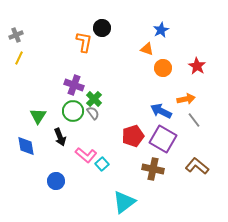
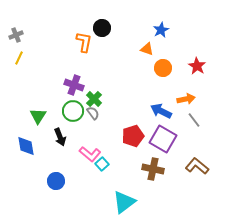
pink L-shape: moved 4 px right, 1 px up
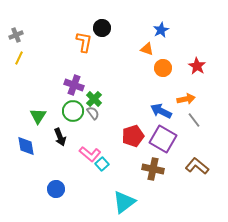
blue circle: moved 8 px down
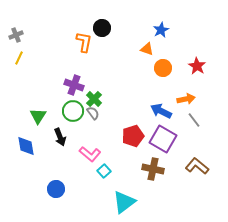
cyan square: moved 2 px right, 7 px down
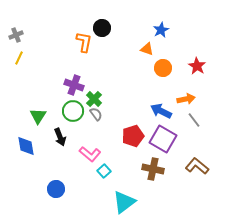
gray semicircle: moved 3 px right, 1 px down
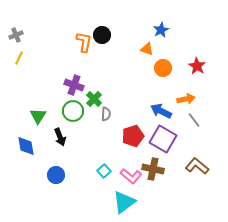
black circle: moved 7 px down
gray semicircle: moved 10 px right; rotated 40 degrees clockwise
pink L-shape: moved 41 px right, 22 px down
blue circle: moved 14 px up
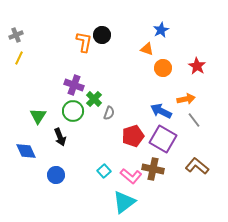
gray semicircle: moved 3 px right, 1 px up; rotated 16 degrees clockwise
blue diamond: moved 5 px down; rotated 15 degrees counterclockwise
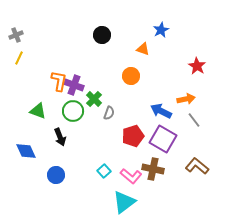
orange L-shape: moved 25 px left, 39 px down
orange triangle: moved 4 px left
orange circle: moved 32 px left, 8 px down
green triangle: moved 5 px up; rotated 42 degrees counterclockwise
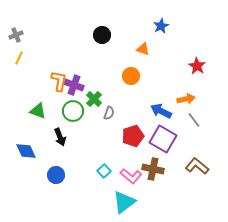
blue star: moved 4 px up
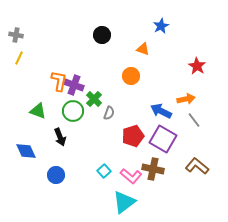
gray cross: rotated 32 degrees clockwise
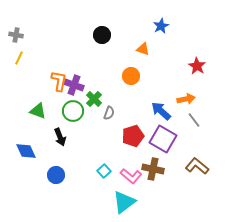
blue arrow: rotated 15 degrees clockwise
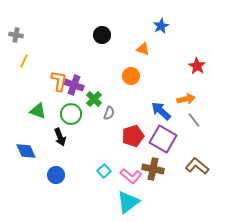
yellow line: moved 5 px right, 3 px down
green circle: moved 2 px left, 3 px down
cyan triangle: moved 4 px right
